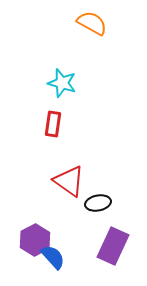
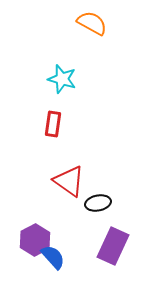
cyan star: moved 4 px up
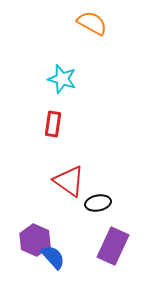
purple hexagon: rotated 8 degrees counterclockwise
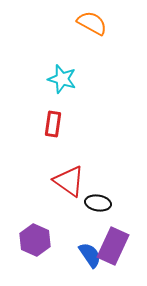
black ellipse: rotated 20 degrees clockwise
blue semicircle: moved 37 px right, 2 px up; rotated 8 degrees clockwise
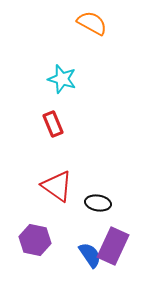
red rectangle: rotated 30 degrees counterclockwise
red triangle: moved 12 px left, 5 px down
purple hexagon: rotated 12 degrees counterclockwise
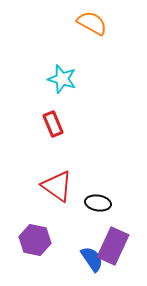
blue semicircle: moved 2 px right, 4 px down
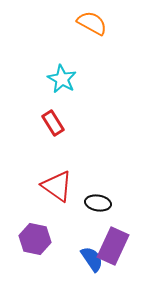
cyan star: rotated 12 degrees clockwise
red rectangle: moved 1 px up; rotated 10 degrees counterclockwise
purple hexagon: moved 1 px up
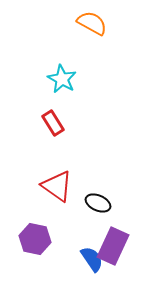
black ellipse: rotated 15 degrees clockwise
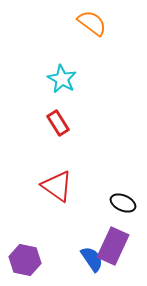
orange semicircle: rotated 8 degrees clockwise
red rectangle: moved 5 px right
black ellipse: moved 25 px right
purple hexagon: moved 10 px left, 21 px down
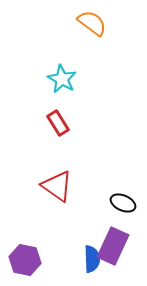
blue semicircle: rotated 32 degrees clockwise
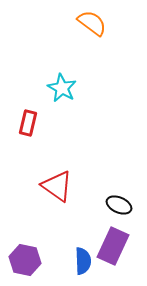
cyan star: moved 9 px down
red rectangle: moved 30 px left; rotated 45 degrees clockwise
black ellipse: moved 4 px left, 2 px down
blue semicircle: moved 9 px left, 2 px down
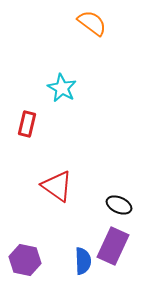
red rectangle: moved 1 px left, 1 px down
